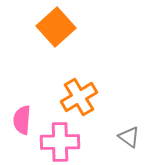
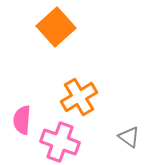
pink cross: rotated 21 degrees clockwise
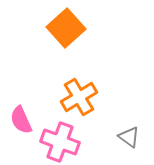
orange square: moved 10 px right, 1 px down
pink semicircle: moved 1 px left; rotated 28 degrees counterclockwise
